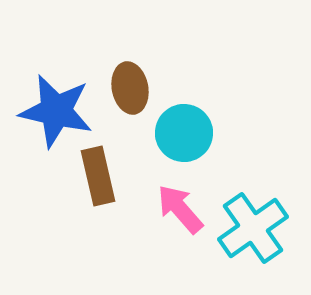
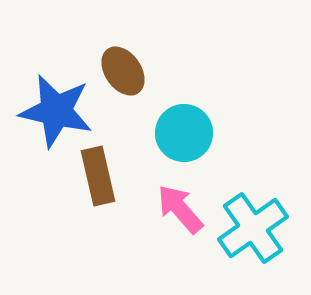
brown ellipse: moved 7 px left, 17 px up; rotated 24 degrees counterclockwise
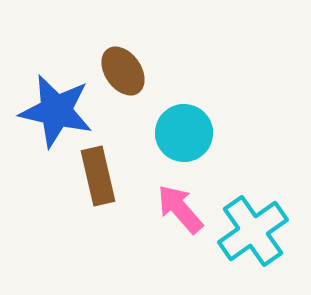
cyan cross: moved 3 px down
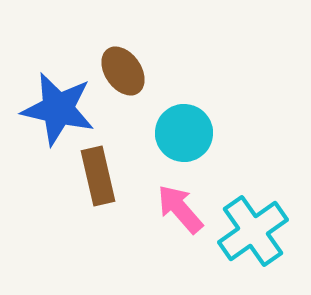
blue star: moved 2 px right, 2 px up
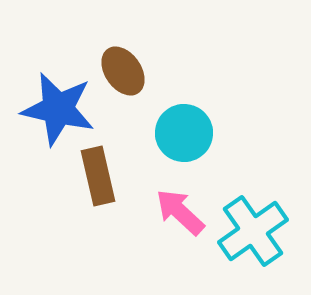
pink arrow: moved 3 px down; rotated 6 degrees counterclockwise
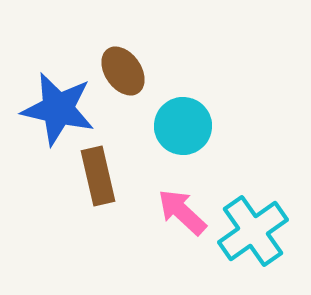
cyan circle: moved 1 px left, 7 px up
pink arrow: moved 2 px right
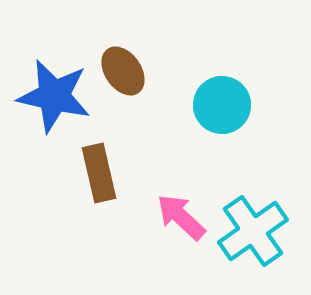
blue star: moved 4 px left, 13 px up
cyan circle: moved 39 px right, 21 px up
brown rectangle: moved 1 px right, 3 px up
pink arrow: moved 1 px left, 5 px down
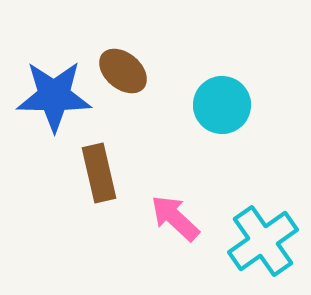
brown ellipse: rotated 15 degrees counterclockwise
blue star: rotated 12 degrees counterclockwise
pink arrow: moved 6 px left, 1 px down
cyan cross: moved 10 px right, 10 px down
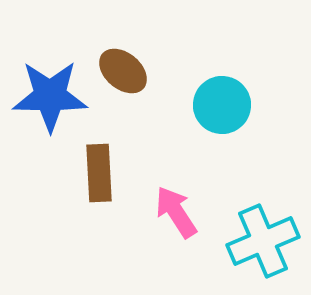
blue star: moved 4 px left
brown rectangle: rotated 10 degrees clockwise
pink arrow: moved 1 px right, 6 px up; rotated 14 degrees clockwise
cyan cross: rotated 12 degrees clockwise
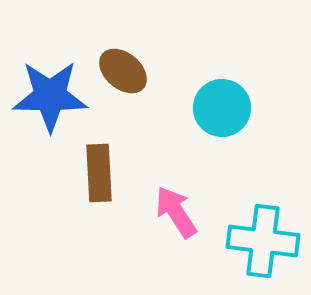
cyan circle: moved 3 px down
cyan cross: rotated 30 degrees clockwise
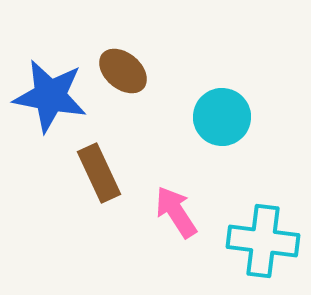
blue star: rotated 10 degrees clockwise
cyan circle: moved 9 px down
brown rectangle: rotated 22 degrees counterclockwise
